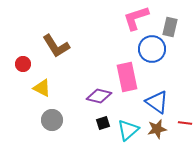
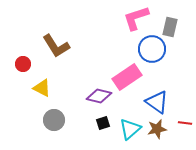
pink rectangle: rotated 68 degrees clockwise
gray circle: moved 2 px right
cyan triangle: moved 2 px right, 1 px up
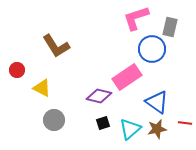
red circle: moved 6 px left, 6 px down
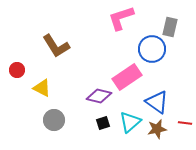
pink L-shape: moved 15 px left
cyan triangle: moved 7 px up
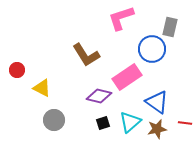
brown L-shape: moved 30 px right, 9 px down
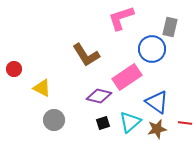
red circle: moved 3 px left, 1 px up
